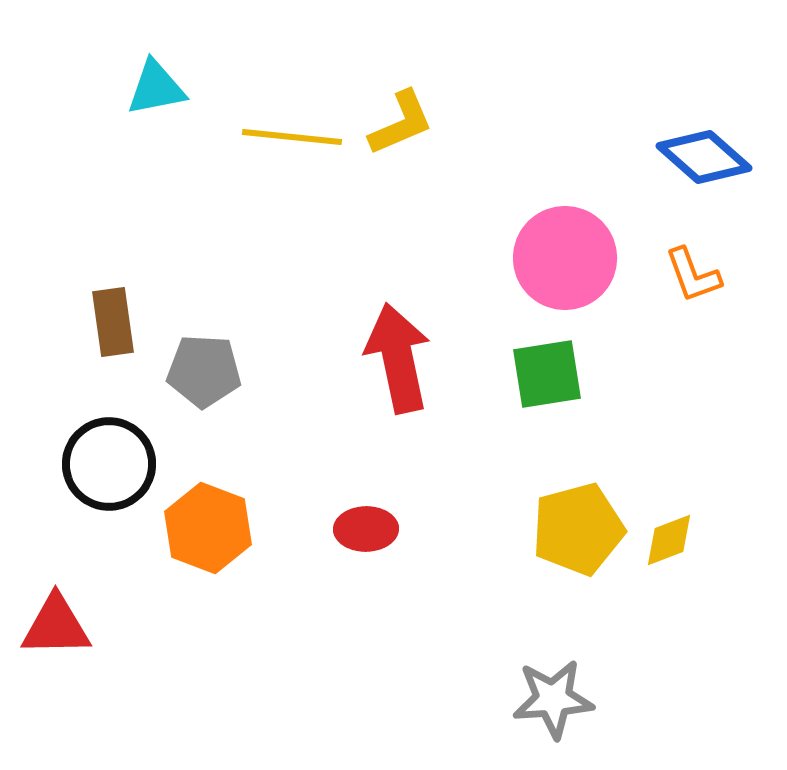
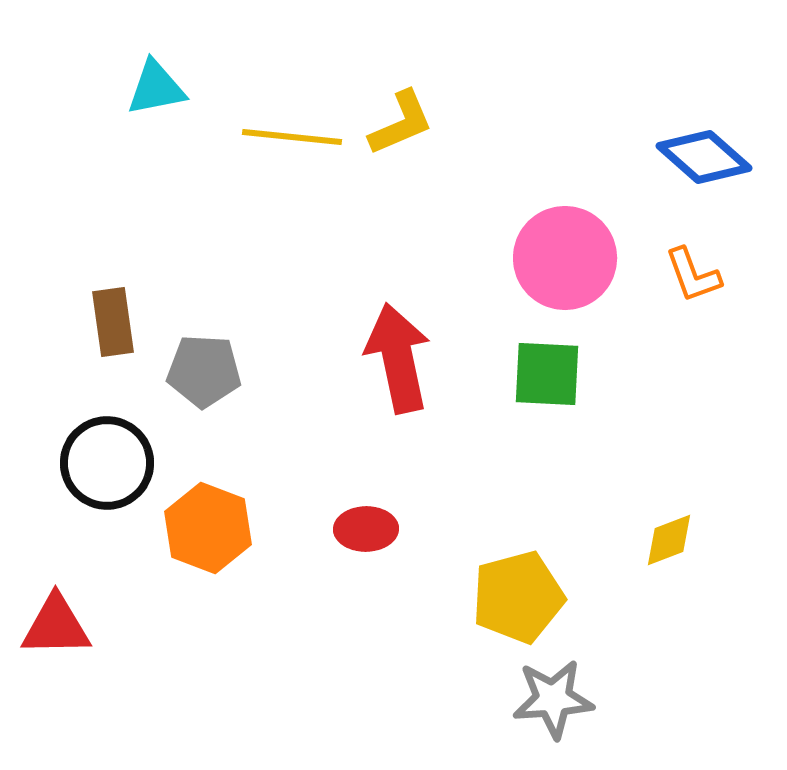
green square: rotated 12 degrees clockwise
black circle: moved 2 px left, 1 px up
yellow pentagon: moved 60 px left, 68 px down
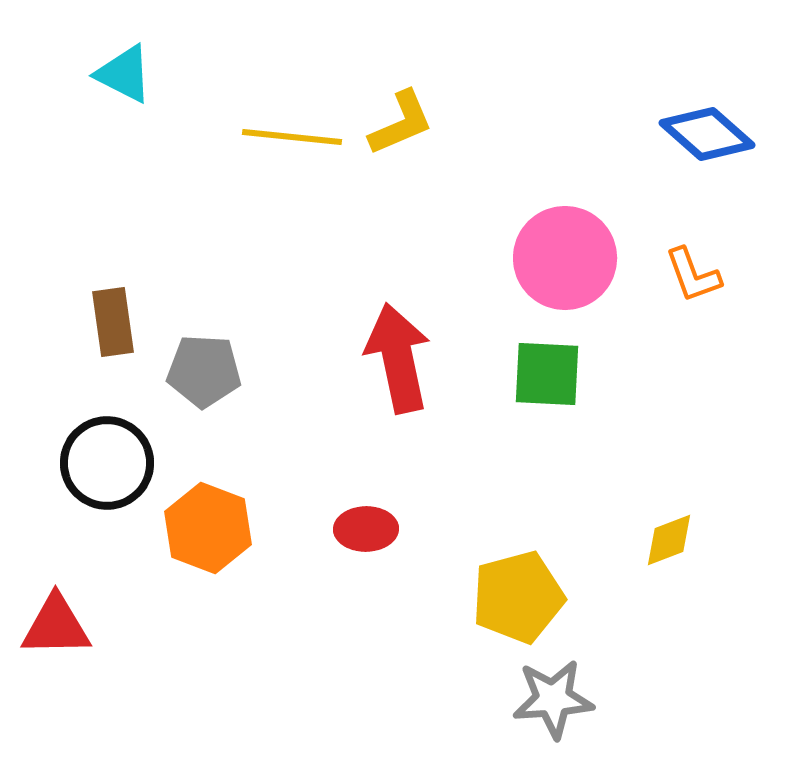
cyan triangle: moved 32 px left, 14 px up; rotated 38 degrees clockwise
blue diamond: moved 3 px right, 23 px up
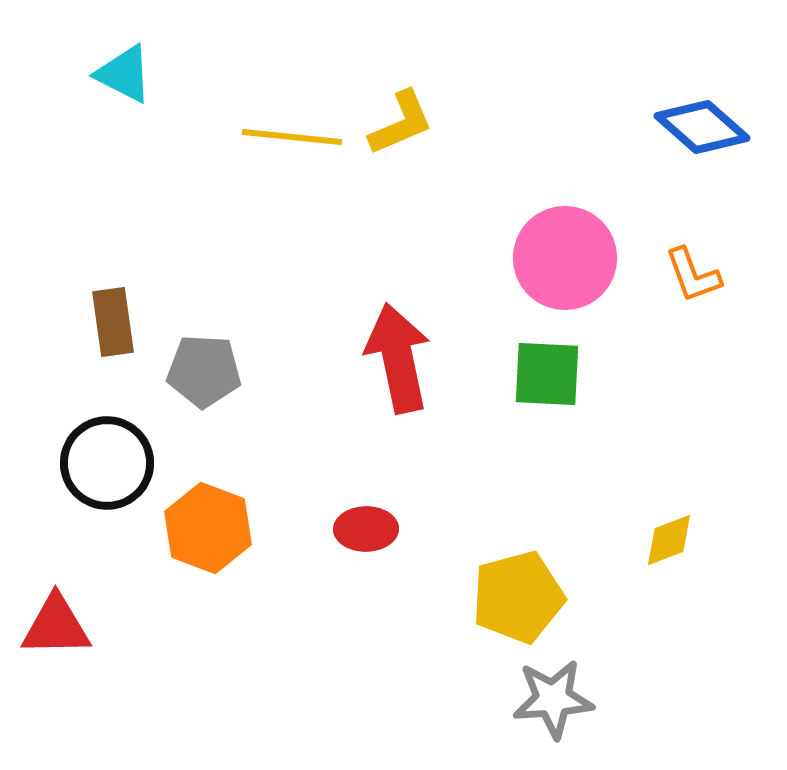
blue diamond: moved 5 px left, 7 px up
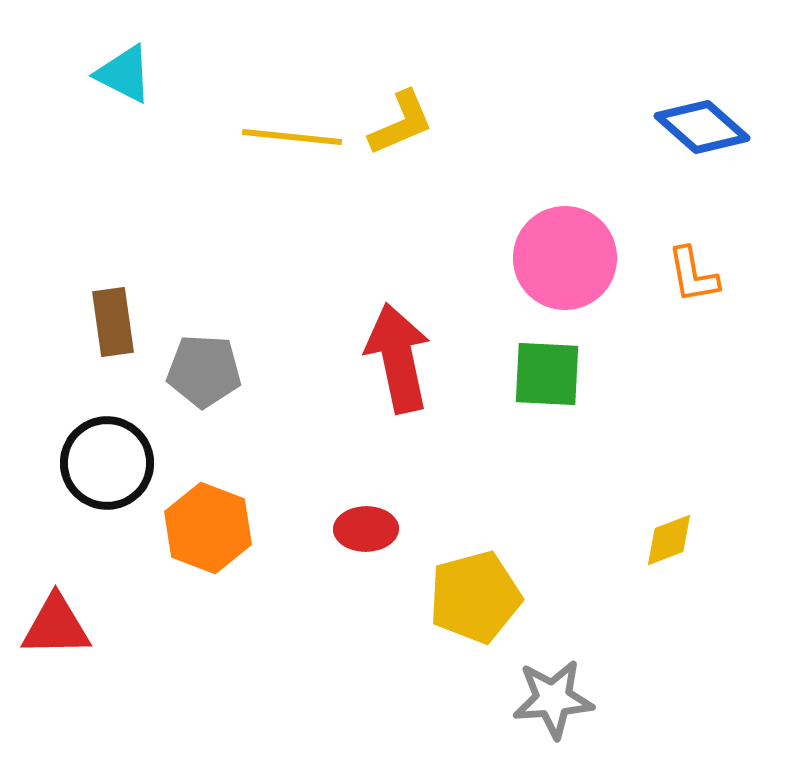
orange L-shape: rotated 10 degrees clockwise
yellow pentagon: moved 43 px left
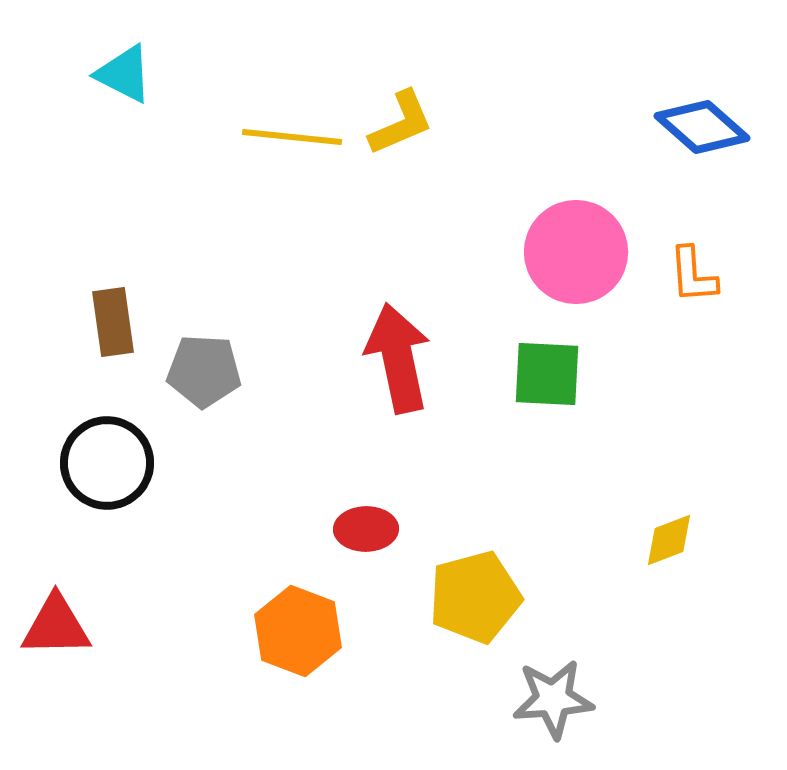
pink circle: moved 11 px right, 6 px up
orange L-shape: rotated 6 degrees clockwise
orange hexagon: moved 90 px right, 103 px down
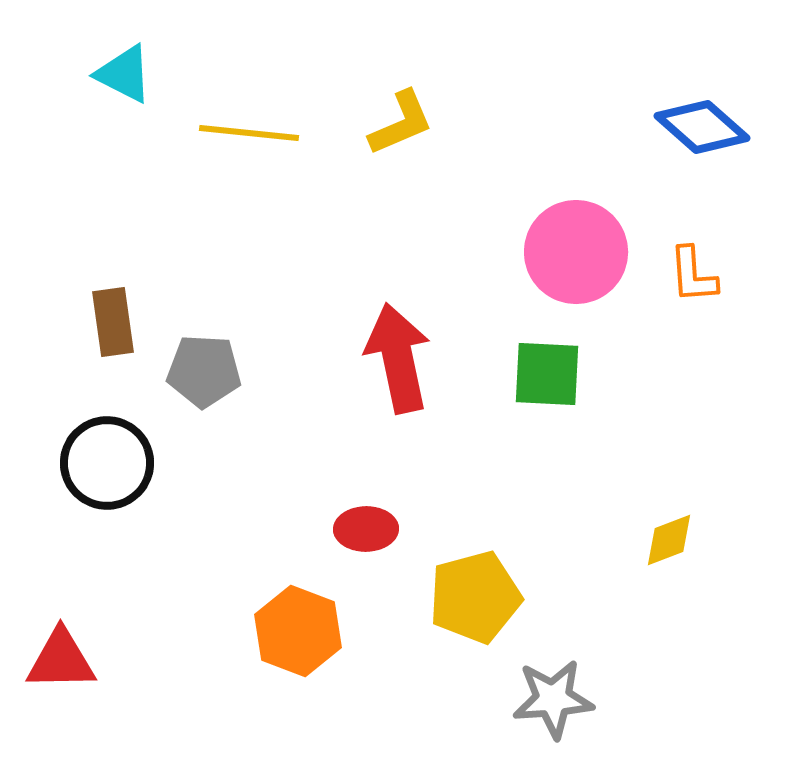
yellow line: moved 43 px left, 4 px up
red triangle: moved 5 px right, 34 px down
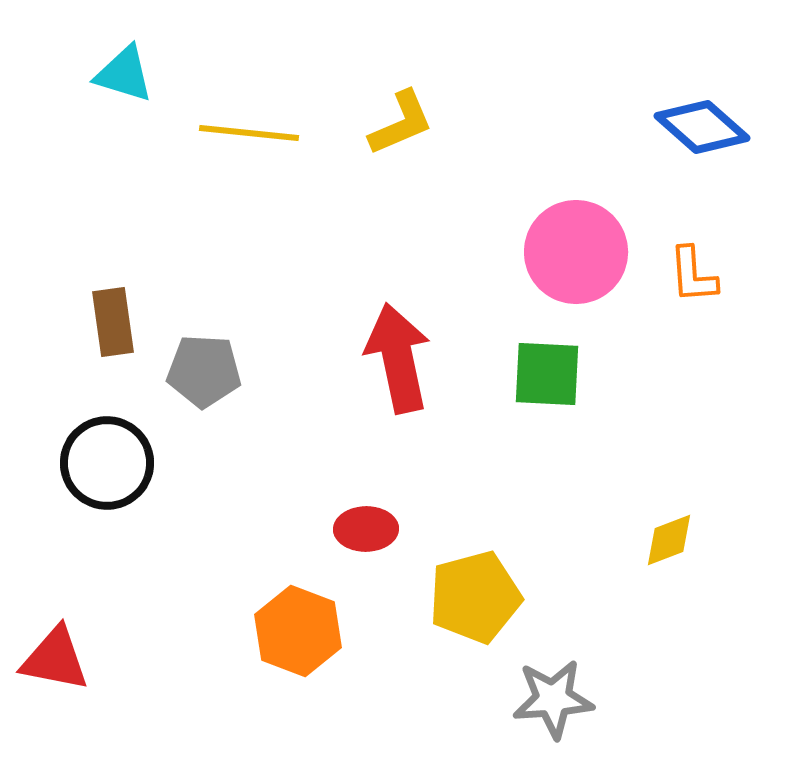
cyan triangle: rotated 10 degrees counterclockwise
red triangle: moved 6 px left, 1 px up; rotated 12 degrees clockwise
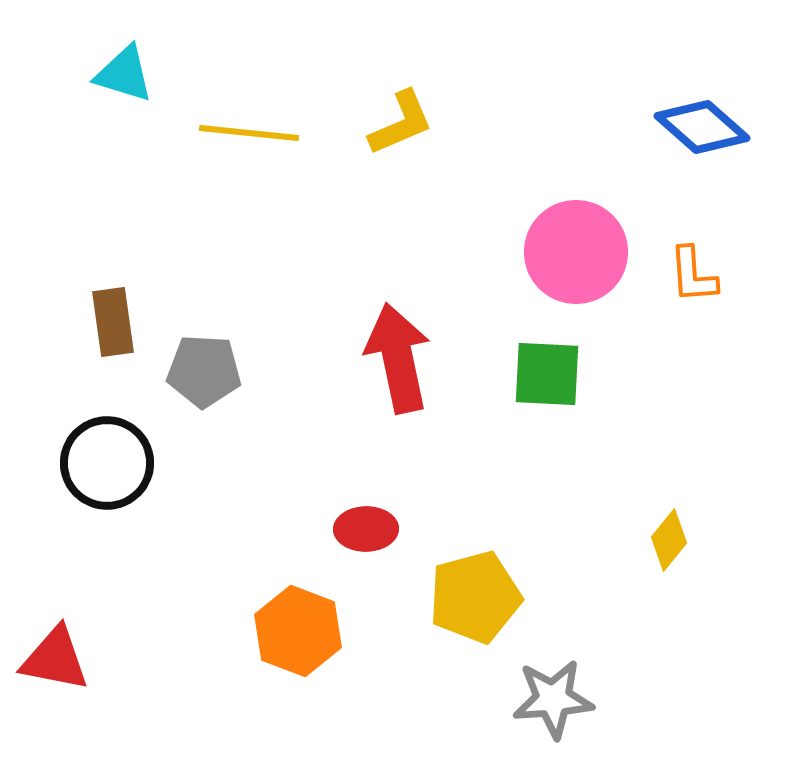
yellow diamond: rotated 30 degrees counterclockwise
